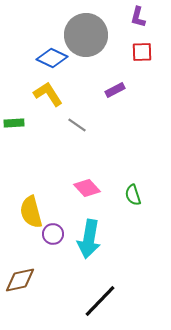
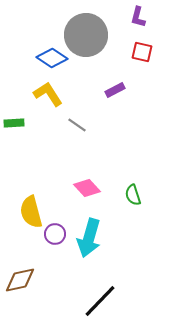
red square: rotated 15 degrees clockwise
blue diamond: rotated 8 degrees clockwise
purple circle: moved 2 px right
cyan arrow: moved 1 px up; rotated 6 degrees clockwise
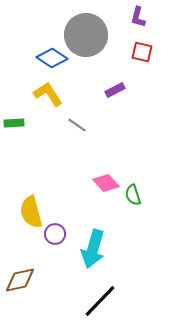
pink diamond: moved 19 px right, 5 px up
cyan arrow: moved 4 px right, 11 px down
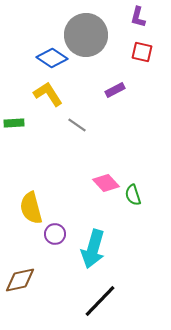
yellow semicircle: moved 4 px up
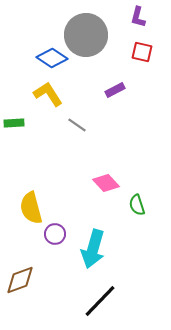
green semicircle: moved 4 px right, 10 px down
brown diamond: rotated 8 degrees counterclockwise
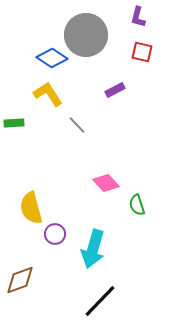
gray line: rotated 12 degrees clockwise
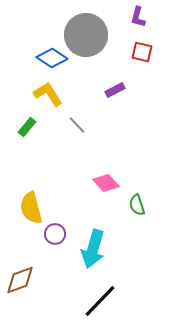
green rectangle: moved 13 px right, 4 px down; rotated 48 degrees counterclockwise
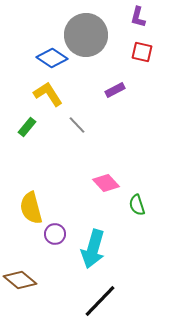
brown diamond: rotated 60 degrees clockwise
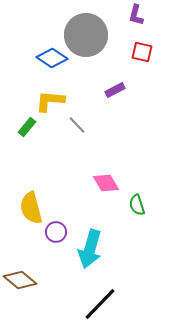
purple L-shape: moved 2 px left, 2 px up
yellow L-shape: moved 2 px right, 7 px down; rotated 52 degrees counterclockwise
pink diamond: rotated 12 degrees clockwise
purple circle: moved 1 px right, 2 px up
cyan arrow: moved 3 px left
black line: moved 3 px down
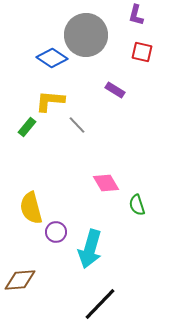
purple rectangle: rotated 60 degrees clockwise
brown diamond: rotated 44 degrees counterclockwise
